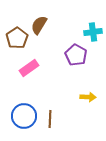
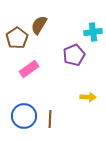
purple pentagon: moved 2 px left; rotated 20 degrees clockwise
pink rectangle: moved 1 px down
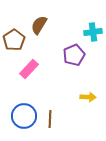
brown pentagon: moved 3 px left, 2 px down
pink rectangle: rotated 12 degrees counterclockwise
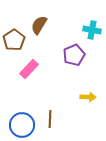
cyan cross: moved 1 px left, 2 px up; rotated 18 degrees clockwise
blue circle: moved 2 px left, 9 px down
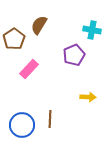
brown pentagon: moved 1 px up
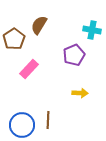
yellow arrow: moved 8 px left, 4 px up
brown line: moved 2 px left, 1 px down
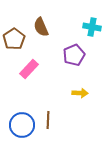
brown semicircle: moved 2 px right, 2 px down; rotated 54 degrees counterclockwise
cyan cross: moved 3 px up
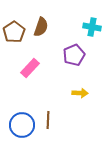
brown semicircle: rotated 138 degrees counterclockwise
brown pentagon: moved 7 px up
pink rectangle: moved 1 px right, 1 px up
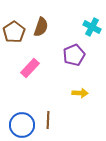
cyan cross: rotated 18 degrees clockwise
